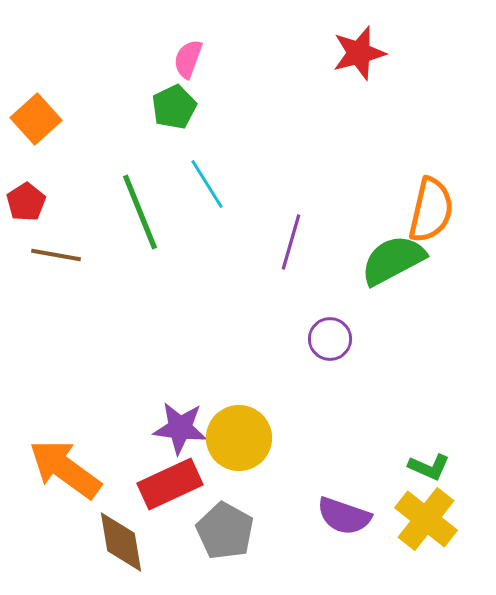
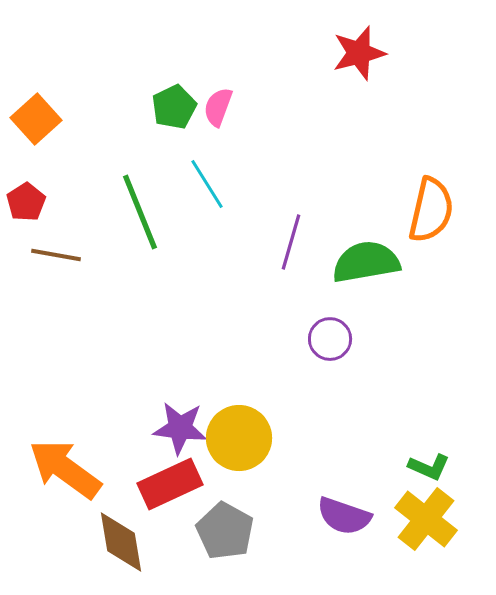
pink semicircle: moved 30 px right, 48 px down
green semicircle: moved 27 px left, 2 px down; rotated 18 degrees clockwise
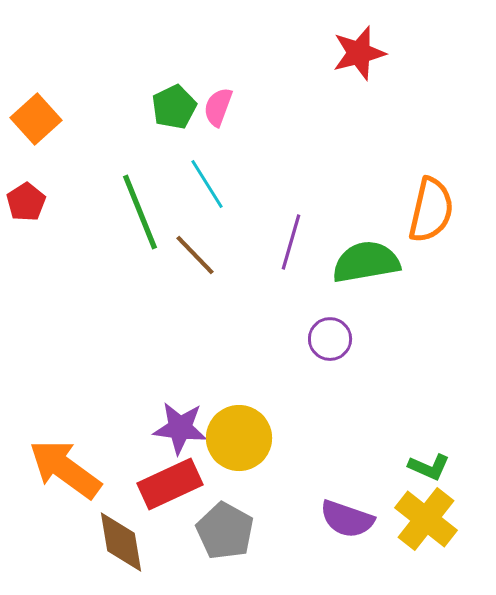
brown line: moved 139 px right; rotated 36 degrees clockwise
purple semicircle: moved 3 px right, 3 px down
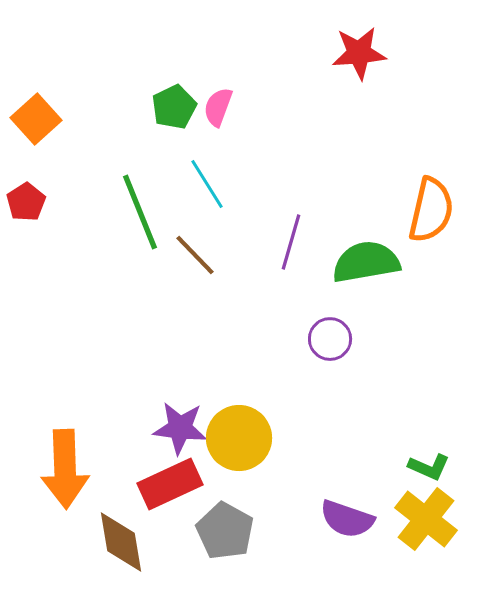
red star: rotated 10 degrees clockwise
orange arrow: rotated 128 degrees counterclockwise
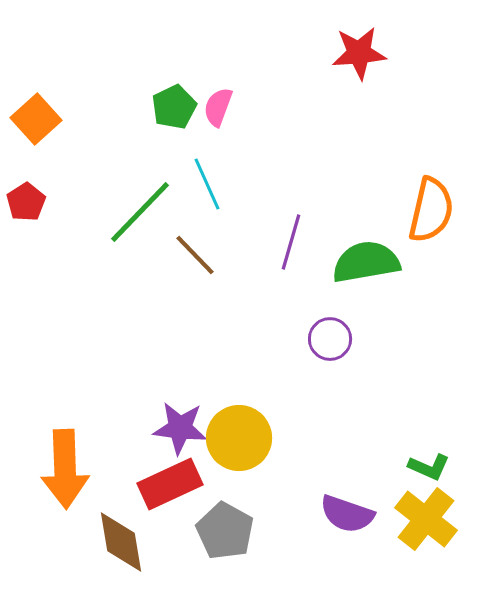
cyan line: rotated 8 degrees clockwise
green line: rotated 66 degrees clockwise
purple semicircle: moved 5 px up
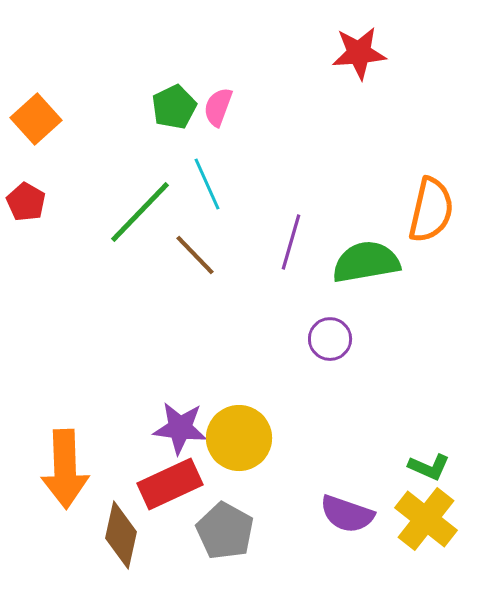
red pentagon: rotated 9 degrees counterclockwise
brown diamond: moved 7 px up; rotated 22 degrees clockwise
